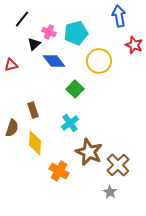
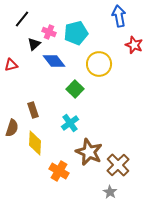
yellow circle: moved 3 px down
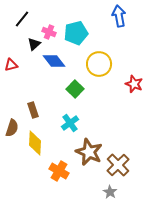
red star: moved 39 px down
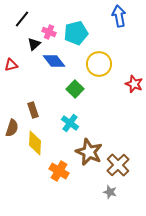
cyan cross: rotated 18 degrees counterclockwise
gray star: rotated 16 degrees counterclockwise
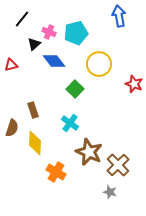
orange cross: moved 3 px left, 1 px down
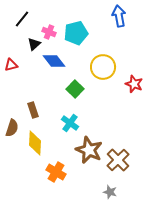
yellow circle: moved 4 px right, 3 px down
brown star: moved 2 px up
brown cross: moved 5 px up
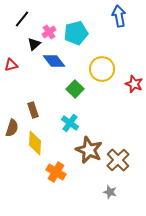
pink cross: rotated 32 degrees clockwise
yellow circle: moved 1 px left, 2 px down
